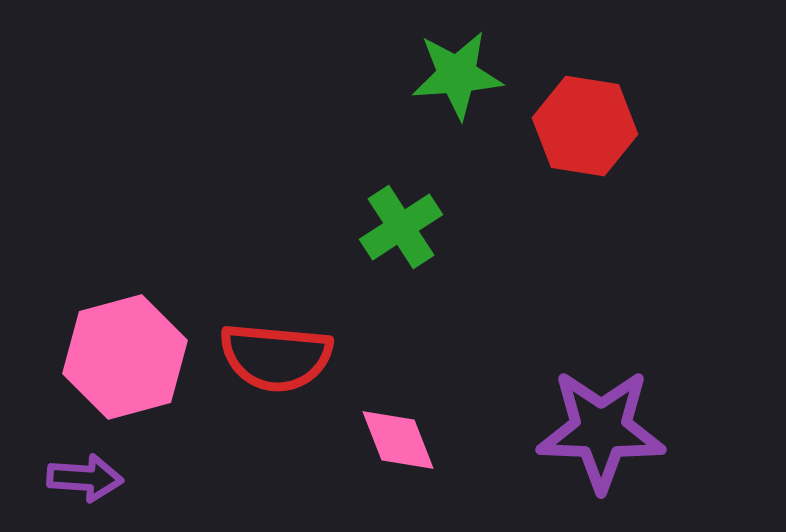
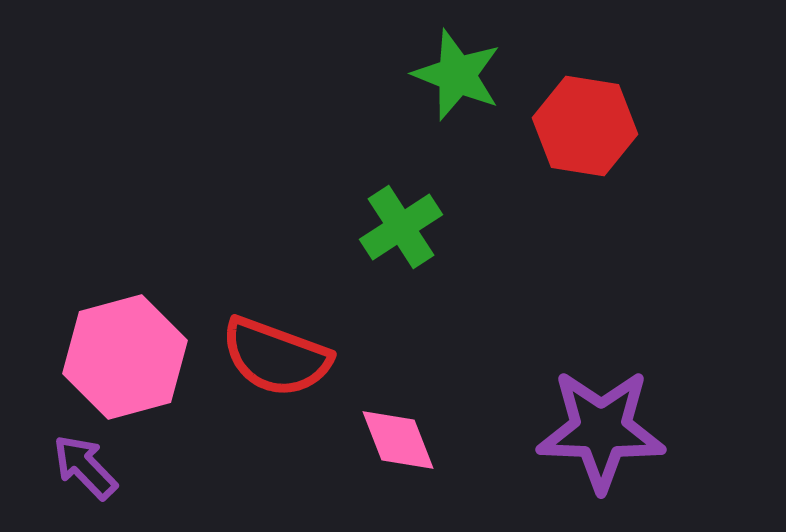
green star: rotated 26 degrees clockwise
red semicircle: rotated 15 degrees clockwise
purple arrow: moved 11 px up; rotated 138 degrees counterclockwise
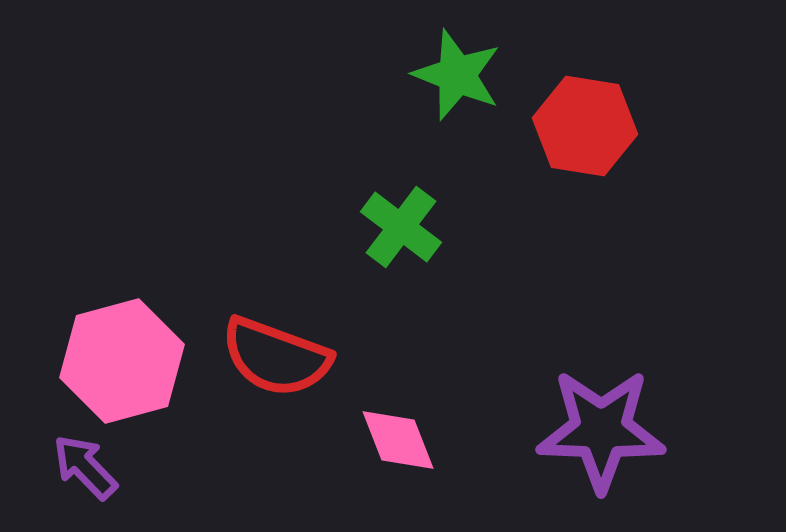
green cross: rotated 20 degrees counterclockwise
pink hexagon: moved 3 px left, 4 px down
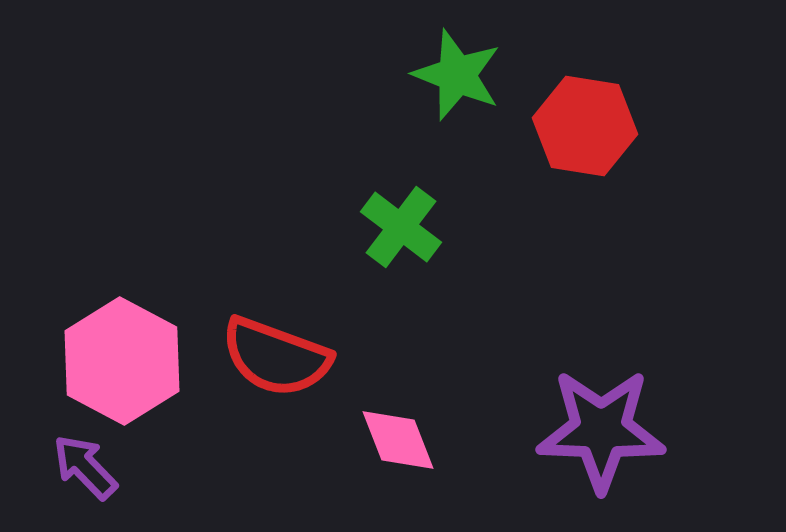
pink hexagon: rotated 17 degrees counterclockwise
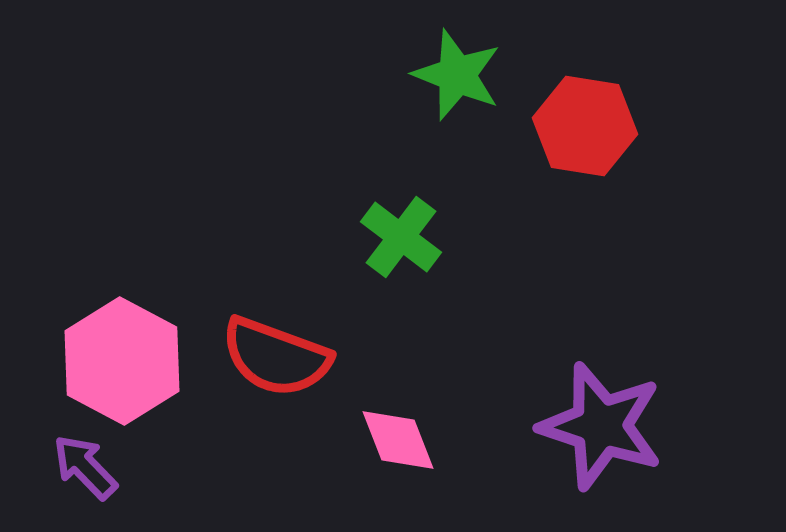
green cross: moved 10 px down
purple star: moved 4 px up; rotated 16 degrees clockwise
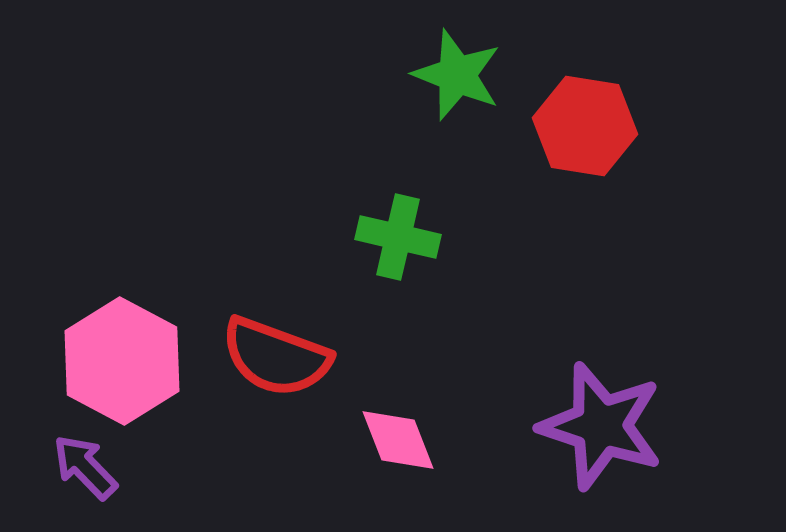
green cross: moved 3 px left; rotated 24 degrees counterclockwise
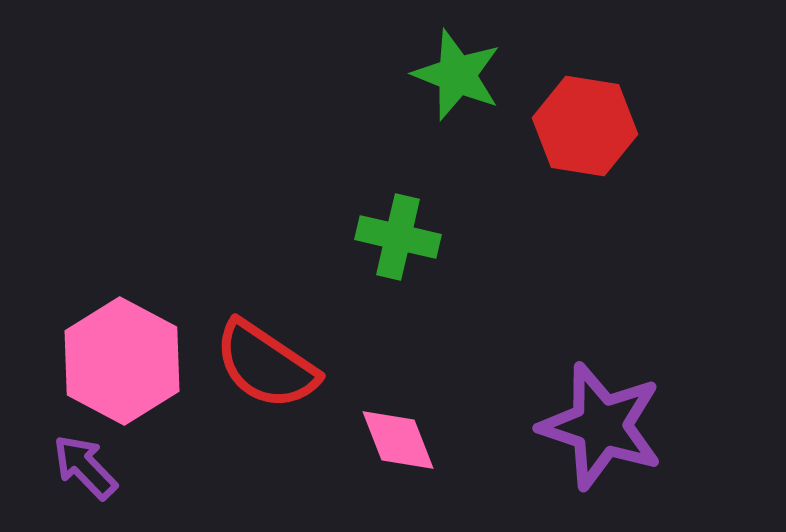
red semicircle: moved 10 px left, 8 px down; rotated 14 degrees clockwise
